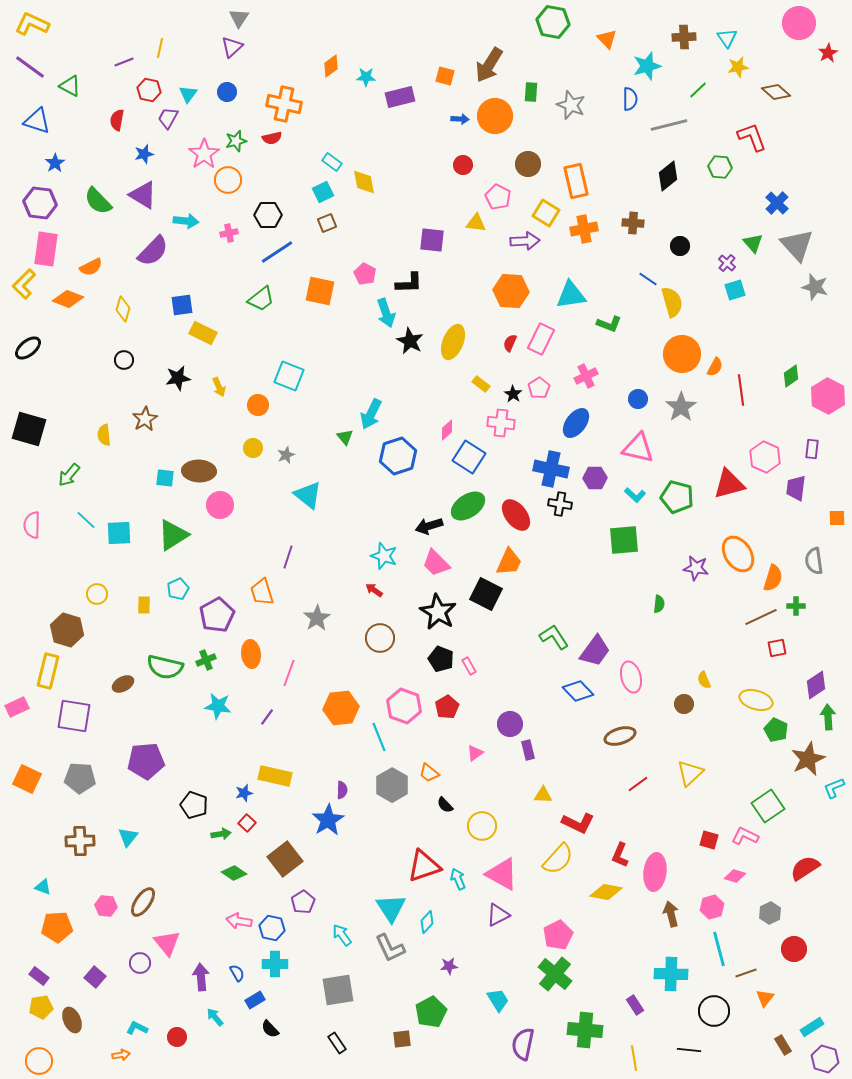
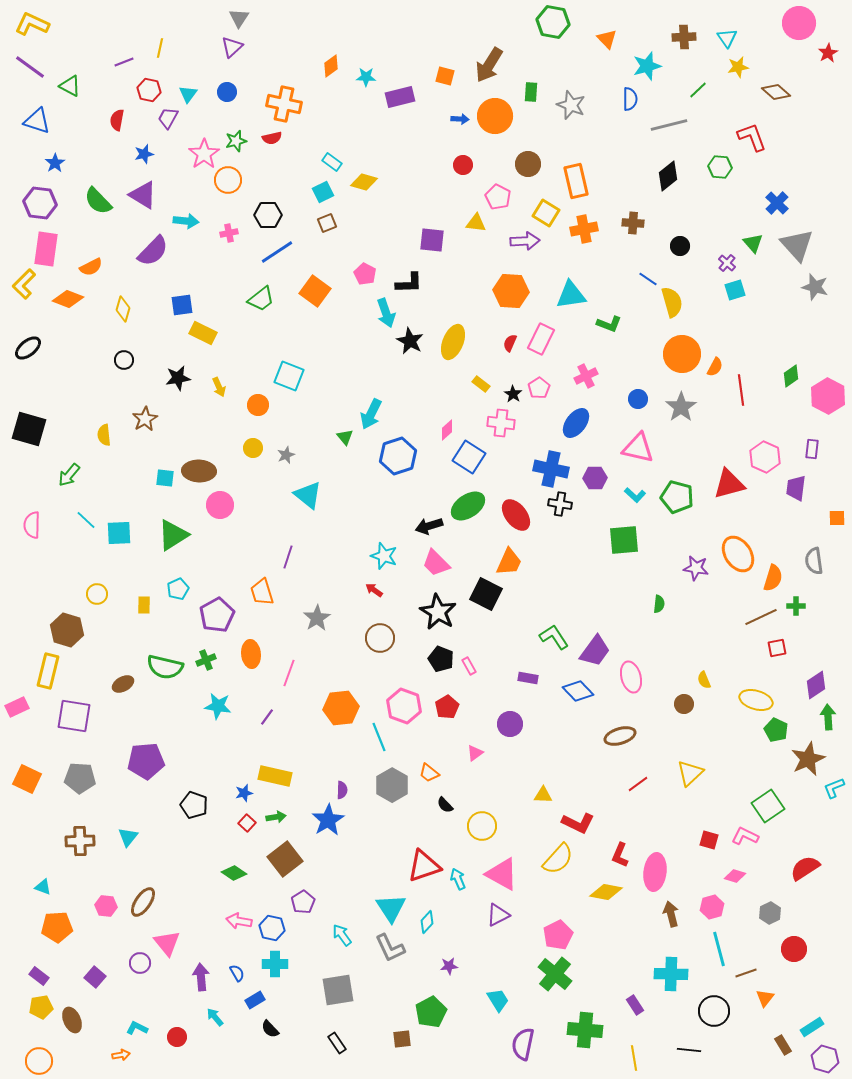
yellow diamond at (364, 182): rotated 64 degrees counterclockwise
orange square at (320, 291): moved 5 px left; rotated 24 degrees clockwise
purple rectangle at (528, 750): moved 72 px up; rotated 66 degrees counterclockwise
green arrow at (221, 834): moved 55 px right, 17 px up
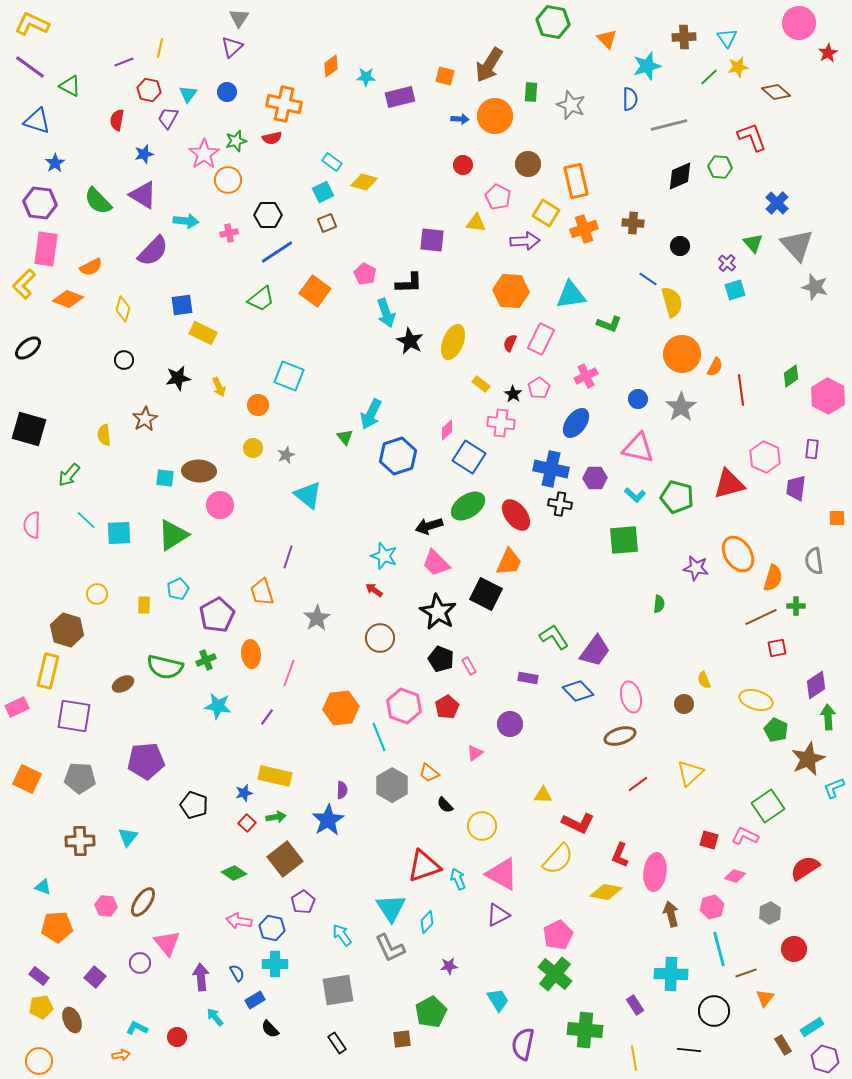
green line at (698, 90): moved 11 px right, 13 px up
black diamond at (668, 176): moved 12 px right; rotated 16 degrees clockwise
orange cross at (584, 229): rotated 8 degrees counterclockwise
pink ellipse at (631, 677): moved 20 px down
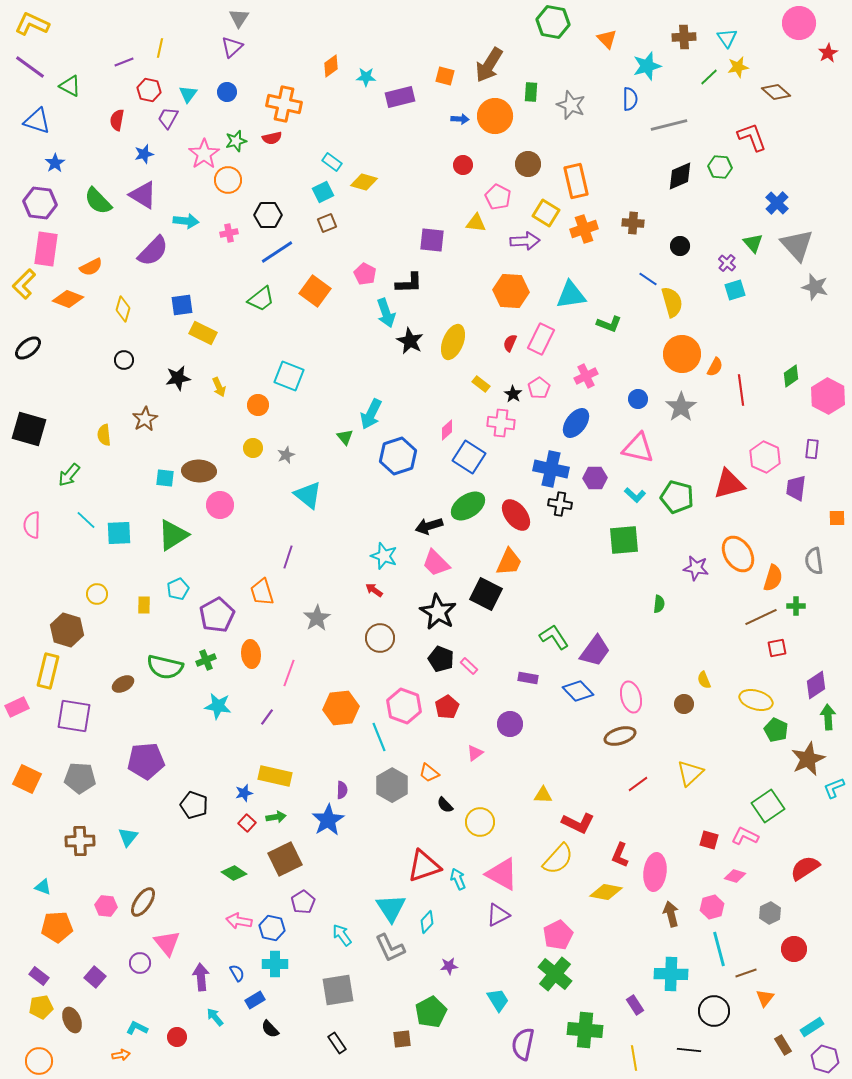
pink rectangle at (469, 666): rotated 18 degrees counterclockwise
yellow circle at (482, 826): moved 2 px left, 4 px up
brown square at (285, 859): rotated 12 degrees clockwise
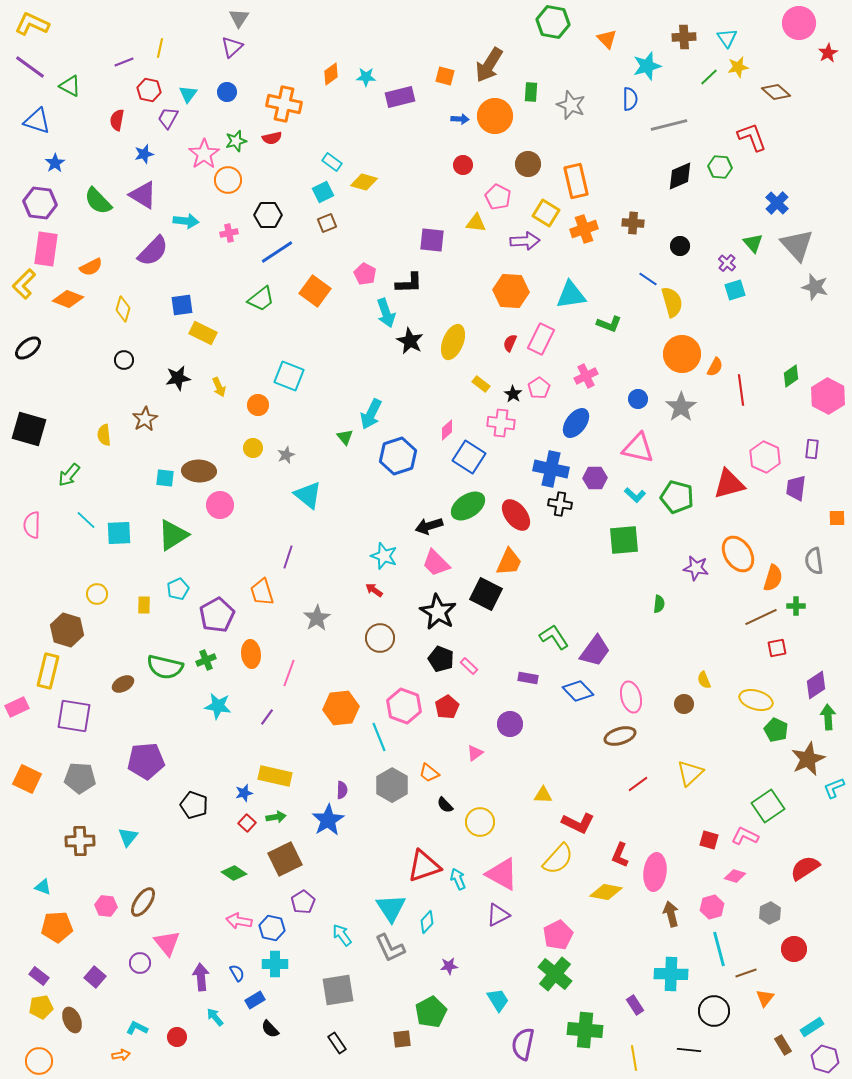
orange diamond at (331, 66): moved 8 px down
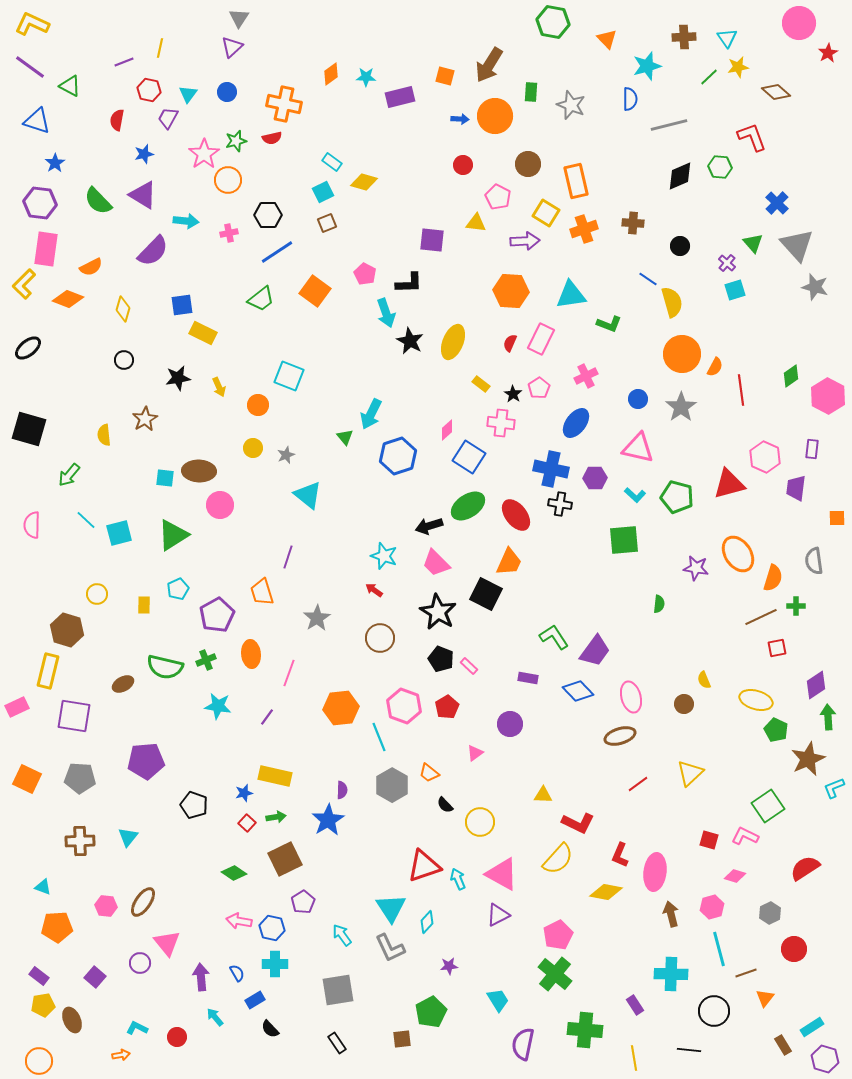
cyan square at (119, 533): rotated 12 degrees counterclockwise
yellow pentagon at (41, 1007): moved 2 px right, 2 px up
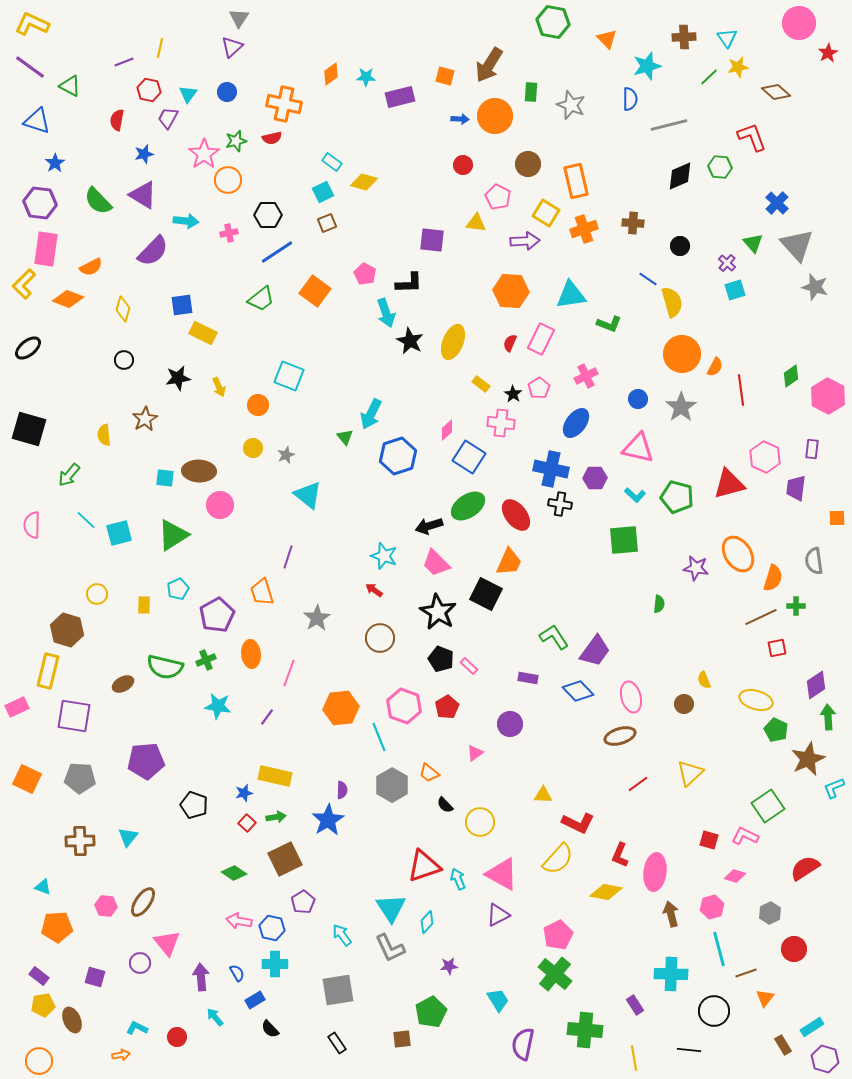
purple square at (95, 977): rotated 25 degrees counterclockwise
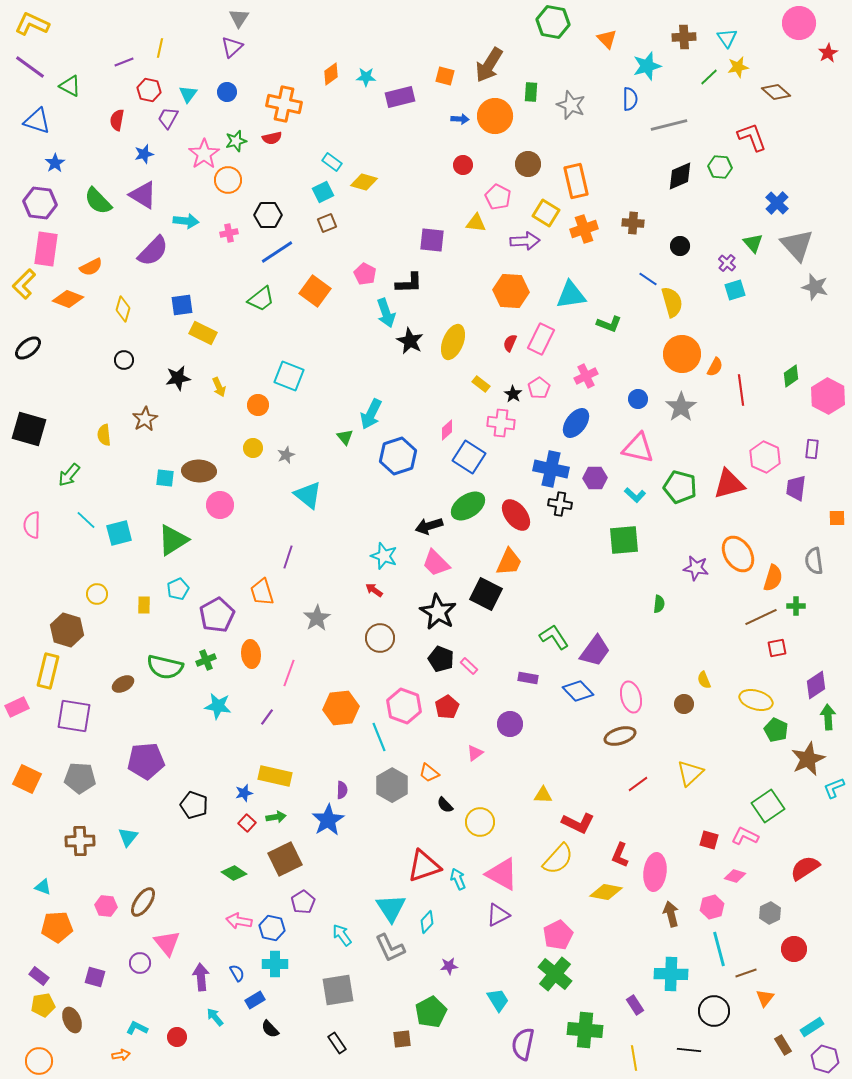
green pentagon at (677, 497): moved 3 px right, 10 px up
green triangle at (173, 535): moved 5 px down
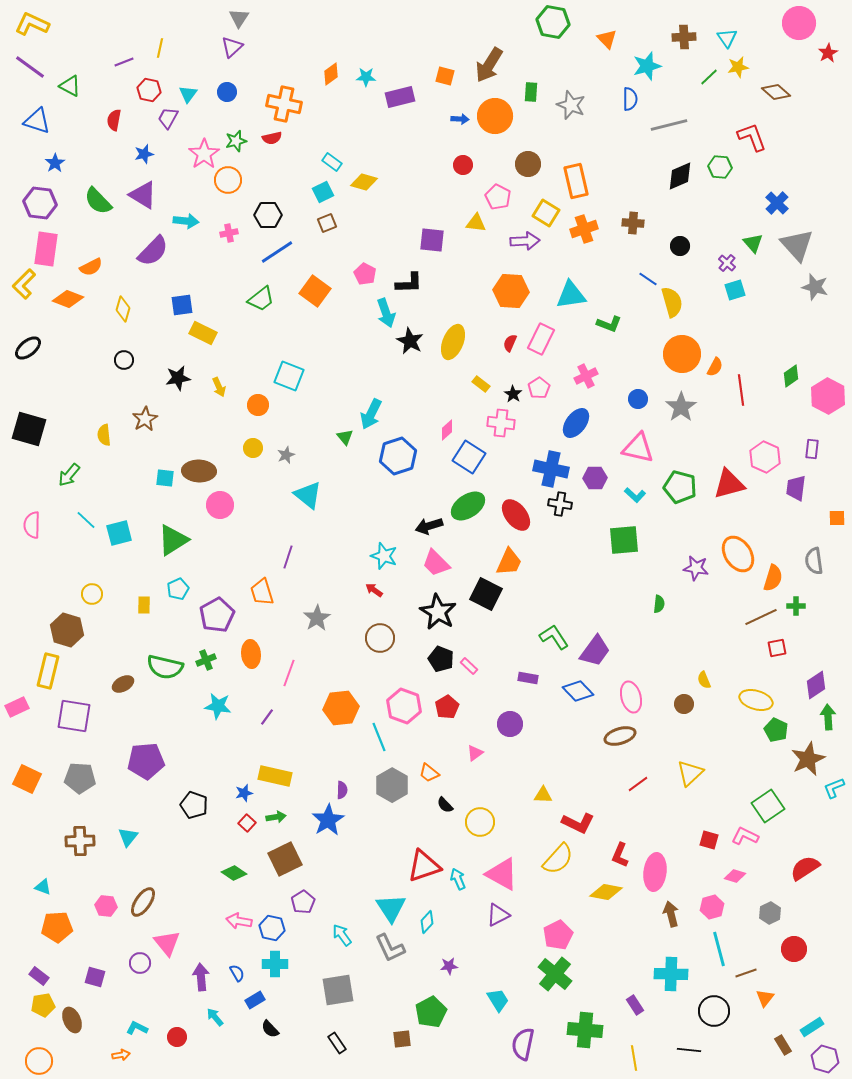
red semicircle at (117, 120): moved 3 px left
yellow circle at (97, 594): moved 5 px left
